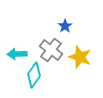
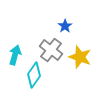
cyan arrow: moved 2 px left, 1 px down; rotated 108 degrees clockwise
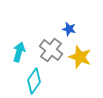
blue star: moved 4 px right, 3 px down; rotated 24 degrees counterclockwise
cyan arrow: moved 4 px right, 3 px up
cyan diamond: moved 6 px down
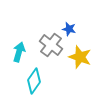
gray cross: moved 5 px up
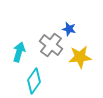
yellow star: rotated 25 degrees counterclockwise
